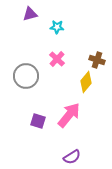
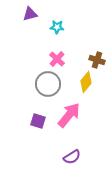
gray circle: moved 22 px right, 8 px down
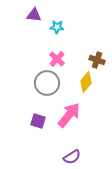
purple triangle: moved 4 px right, 1 px down; rotated 21 degrees clockwise
gray circle: moved 1 px left, 1 px up
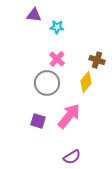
pink arrow: moved 1 px down
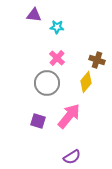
pink cross: moved 1 px up
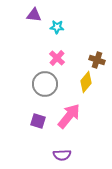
gray circle: moved 2 px left, 1 px down
purple semicircle: moved 10 px left, 2 px up; rotated 30 degrees clockwise
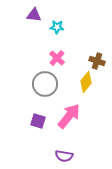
brown cross: moved 1 px down
purple semicircle: moved 2 px right, 1 px down; rotated 12 degrees clockwise
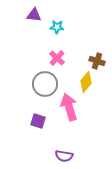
pink arrow: moved 9 px up; rotated 56 degrees counterclockwise
